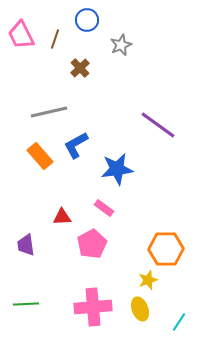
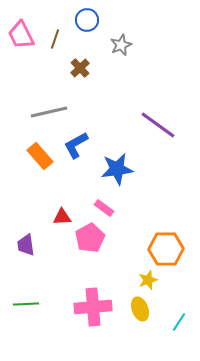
pink pentagon: moved 2 px left, 6 px up
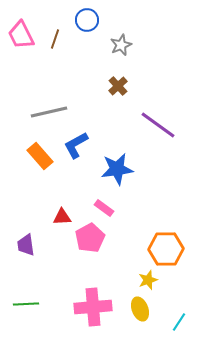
brown cross: moved 38 px right, 18 px down
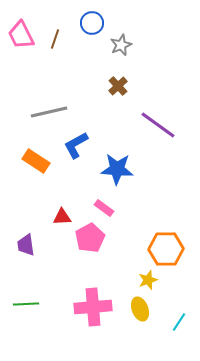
blue circle: moved 5 px right, 3 px down
orange rectangle: moved 4 px left, 5 px down; rotated 16 degrees counterclockwise
blue star: rotated 12 degrees clockwise
